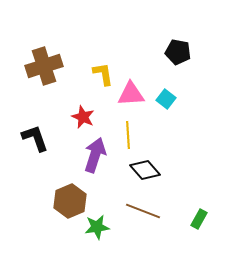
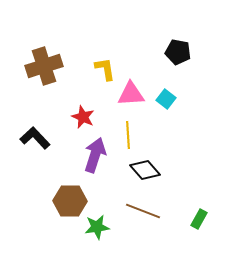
yellow L-shape: moved 2 px right, 5 px up
black L-shape: rotated 24 degrees counterclockwise
brown hexagon: rotated 24 degrees clockwise
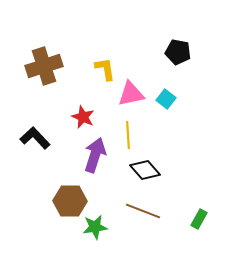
pink triangle: rotated 8 degrees counterclockwise
green star: moved 2 px left
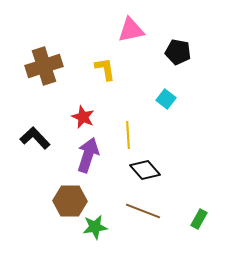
pink triangle: moved 64 px up
purple arrow: moved 7 px left
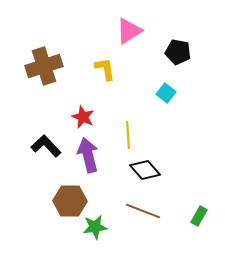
pink triangle: moved 2 px left, 1 px down; rotated 20 degrees counterclockwise
cyan square: moved 6 px up
black L-shape: moved 11 px right, 8 px down
purple arrow: rotated 32 degrees counterclockwise
green rectangle: moved 3 px up
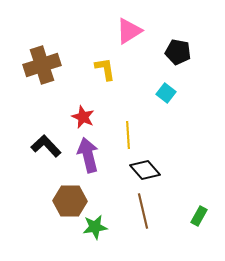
brown cross: moved 2 px left, 1 px up
brown line: rotated 56 degrees clockwise
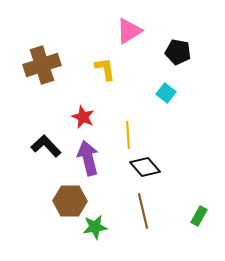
purple arrow: moved 3 px down
black diamond: moved 3 px up
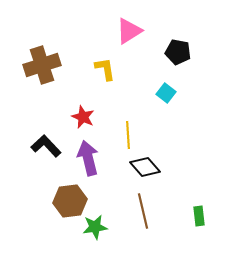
brown hexagon: rotated 8 degrees counterclockwise
green rectangle: rotated 36 degrees counterclockwise
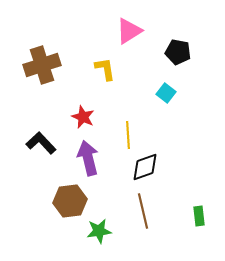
black L-shape: moved 5 px left, 3 px up
black diamond: rotated 68 degrees counterclockwise
green star: moved 4 px right, 4 px down
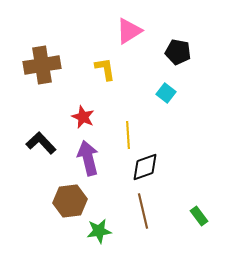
brown cross: rotated 9 degrees clockwise
green rectangle: rotated 30 degrees counterclockwise
